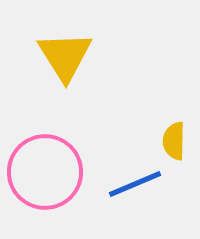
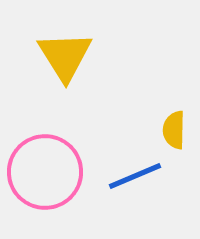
yellow semicircle: moved 11 px up
blue line: moved 8 px up
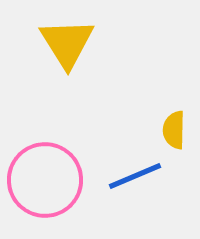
yellow triangle: moved 2 px right, 13 px up
pink circle: moved 8 px down
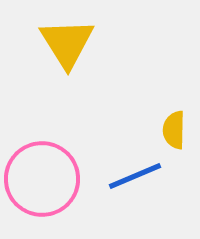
pink circle: moved 3 px left, 1 px up
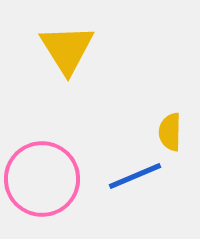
yellow triangle: moved 6 px down
yellow semicircle: moved 4 px left, 2 px down
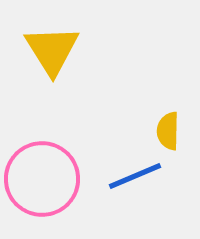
yellow triangle: moved 15 px left, 1 px down
yellow semicircle: moved 2 px left, 1 px up
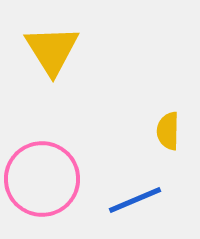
blue line: moved 24 px down
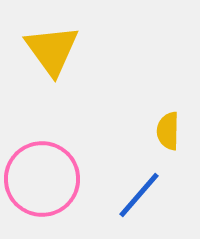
yellow triangle: rotated 4 degrees counterclockwise
blue line: moved 4 px right, 5 px up; rotated 26 degrees counterclockwise
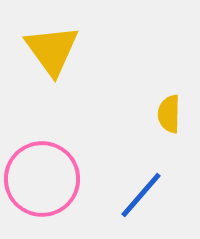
yellow semicircle: moved 1 px right, 17 px up
blue line: moved 2 px right
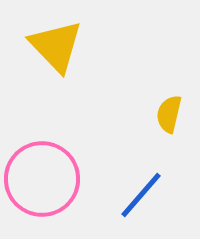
yellow triangle: moved 4 px right, 4 px up; rotated 8 degrees counterclockwise
yellow semicircle: rotated 12 degrees clockwise
